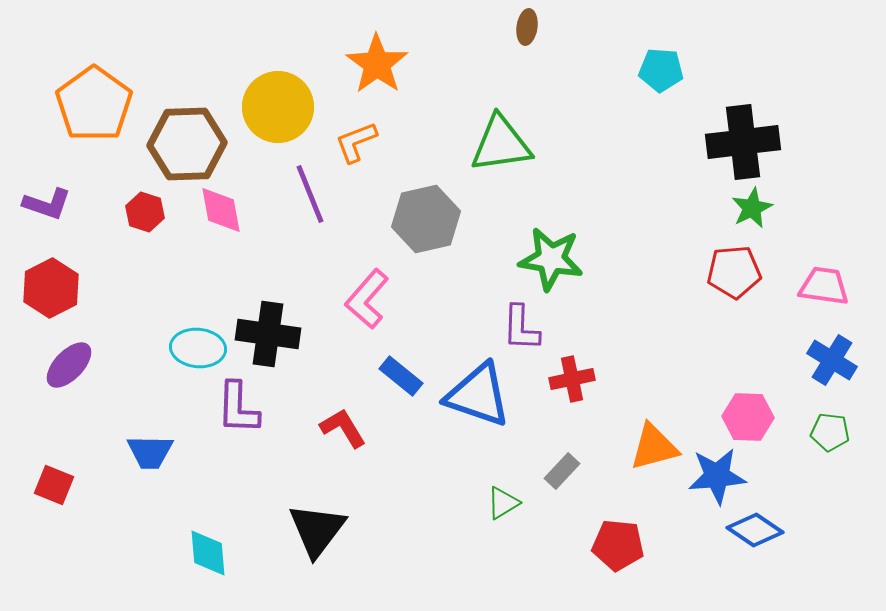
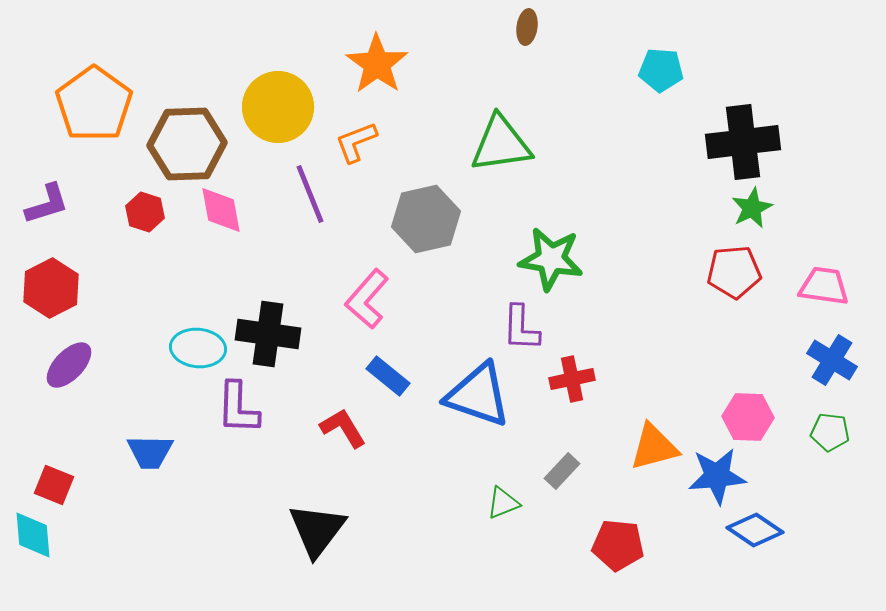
purple L-shape at (47, 204): rotated 36 degrees counterclockwise
blue rectangle at (401, 376): moved 13 px left
green triangle at (503, 503): rotated 9 degrees clockwise
cyan diamond at (208, 553): moved 175 px left, 18 px up
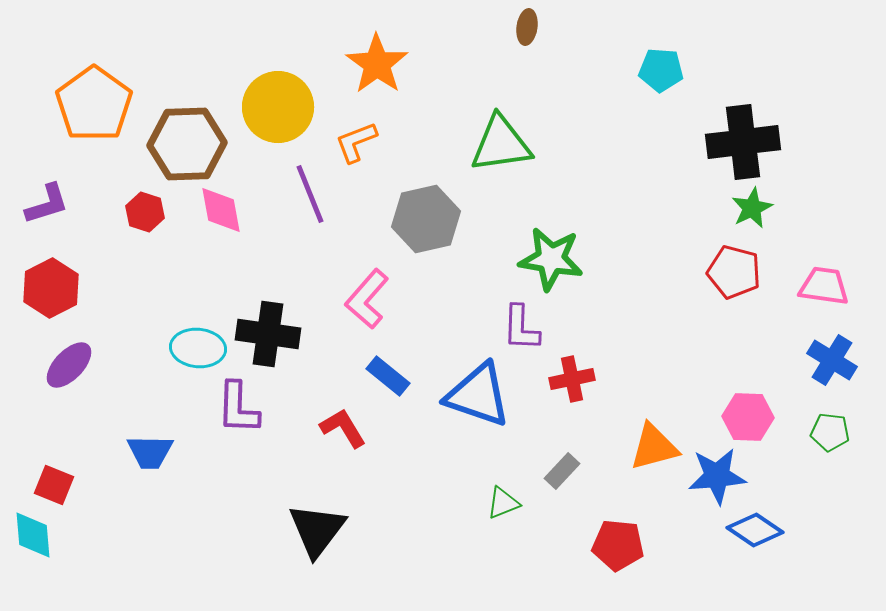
red pentagon at (734, 272): rotated 20 degrees clockwise
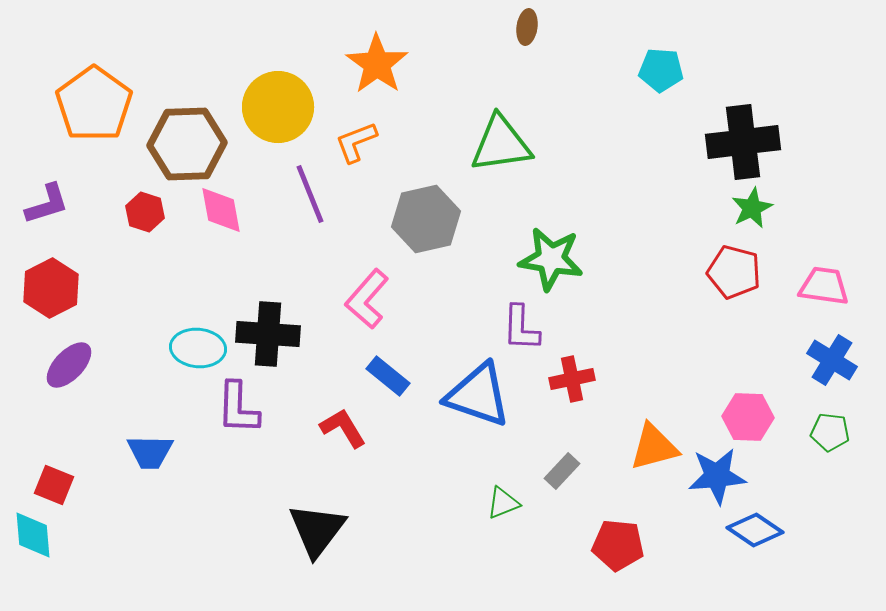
black cross at (268, 334): rotated 4 degrees counterclockwise
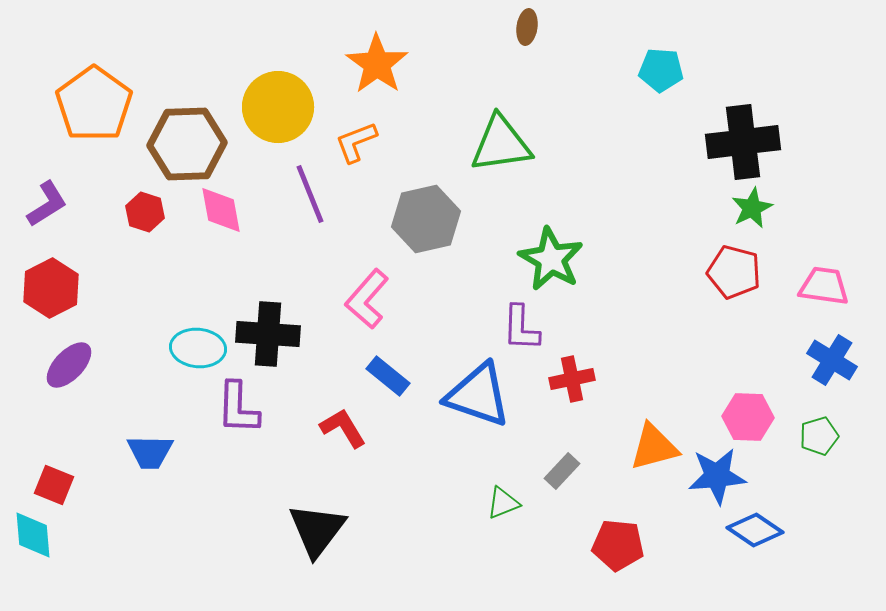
purple L-shape at (47, 204): rotated 15 degrees counterclockwise
green star at (551, 259): rotated 20 degrees clockwise
green pentagon at (830, 432): moved 11 px left, 4 px down; rotated 24 degrees counterclockwise
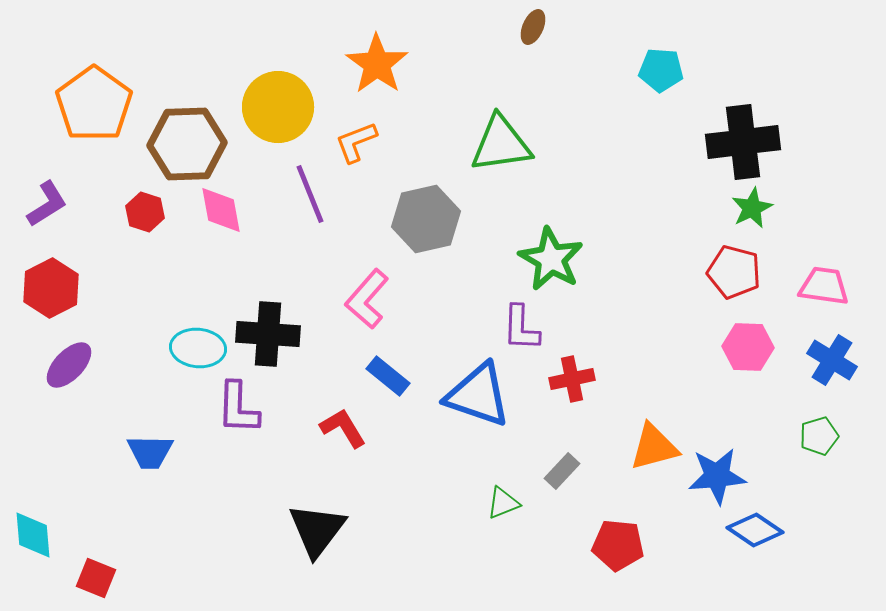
brown ellipse at (527, 27): moved 6 px right; rotated 16 degrees clockwise
pink hexagon at (748, 417): moved 70 px up
red square at (54, 485): moved 42 px right, 93 px down
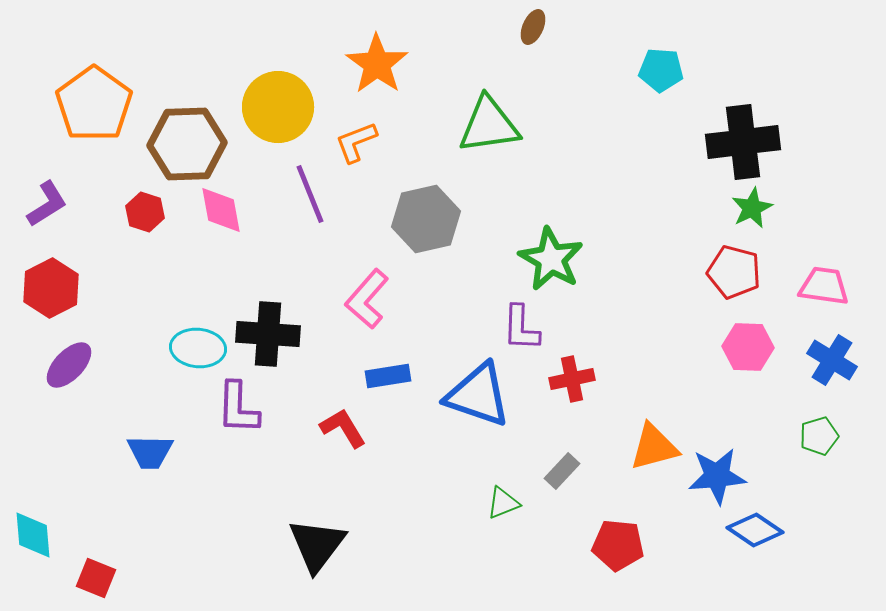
green triangle at (501, 144): moved 12 px left, 19 px up
blue rectangle at (388, 376): rotated 48 degrees counterclockwise
black triangle at (317, 530): moved 15 px down
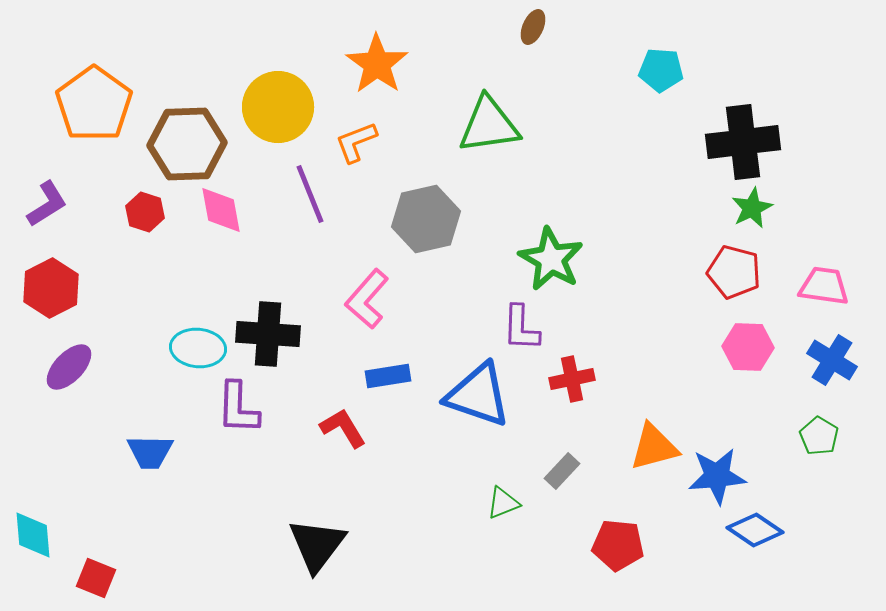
purple ellipse at (69, 365): moved 2 px down
green pentagon at (819, 436): rotated 24 degrees counterclockwise
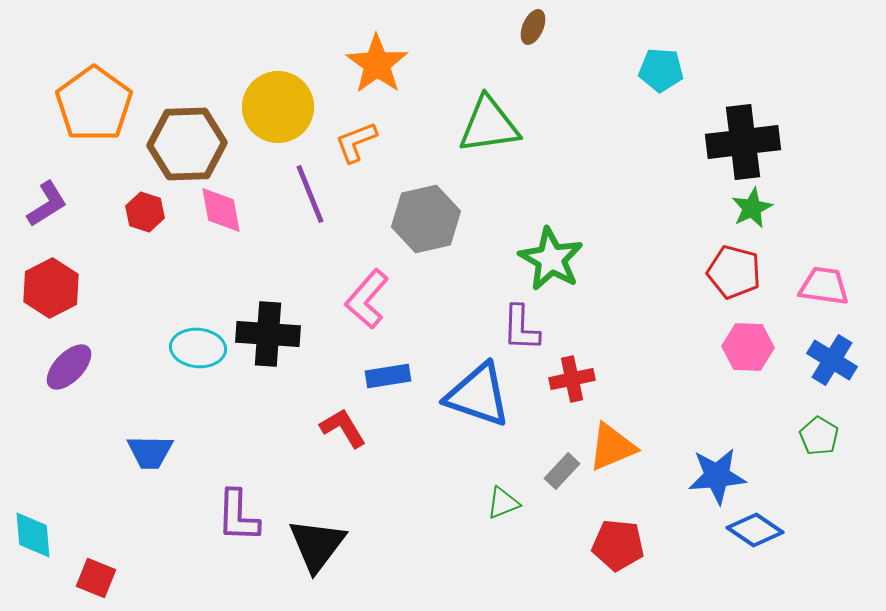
purple L-shape at (238, 408): moved 108 px down
orange triangle at (654, 447): moved 42 px left; rotated 8 degrees counterclockwise
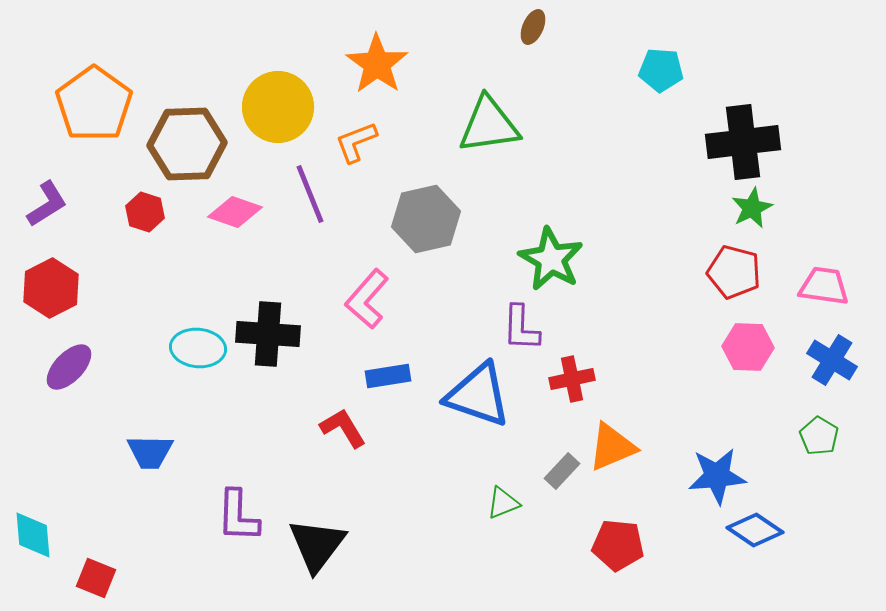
pink diamond at (221, 210): moved 14 px right, 2 px down; rotated 60 degrees counterclockwise
